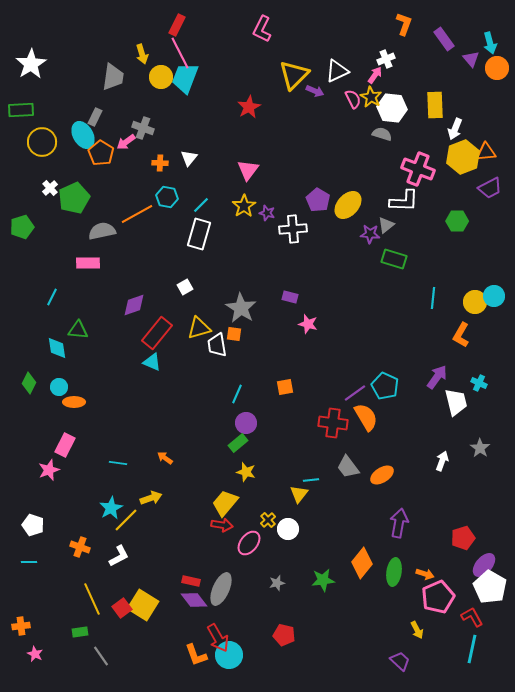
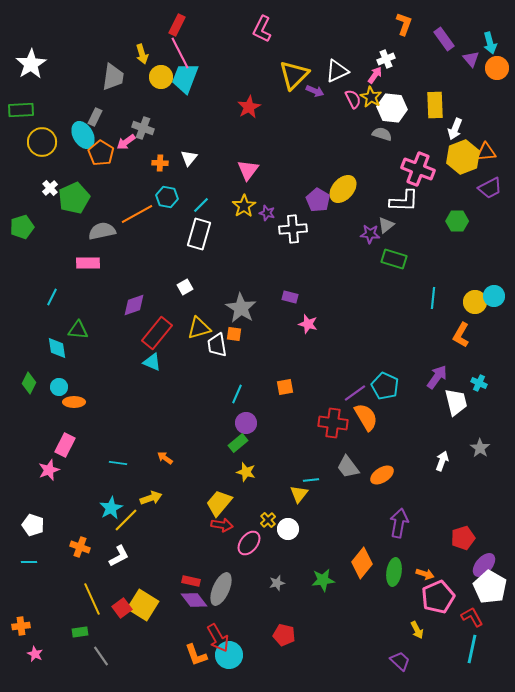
yellow ellipse at (348, 205): moved 5 px left, 16 px up
yellow trapezoid at (225, 503): moved 6 px left
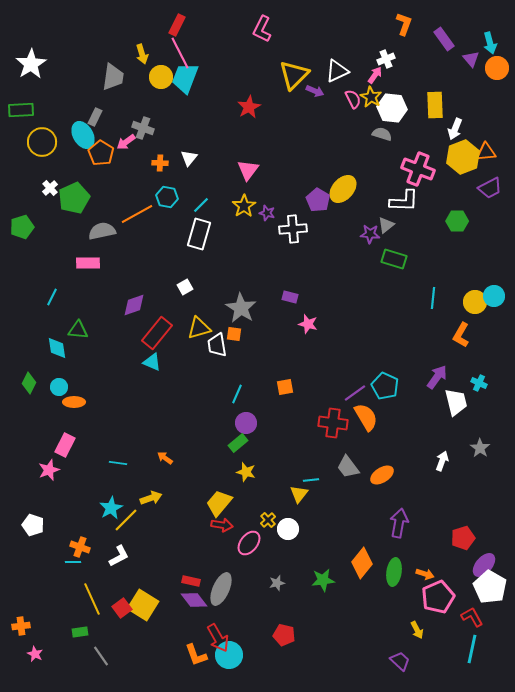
cyan line at (29, 562): moved 44 px right
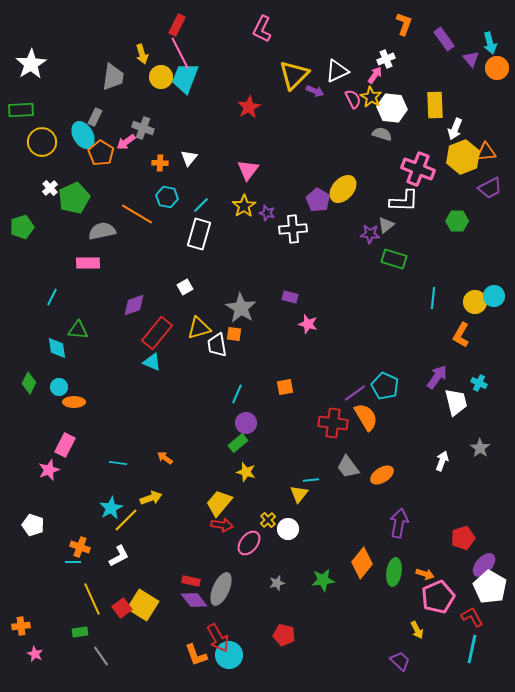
orange line at (137, 214): rotated 60 degrees clockwise
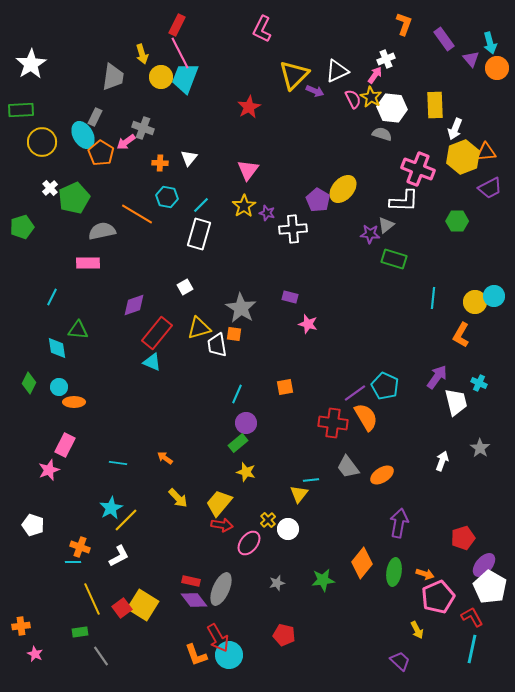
yellow arrow at (151, 498): moved 27 px right; rotated 65 degrees clockwise
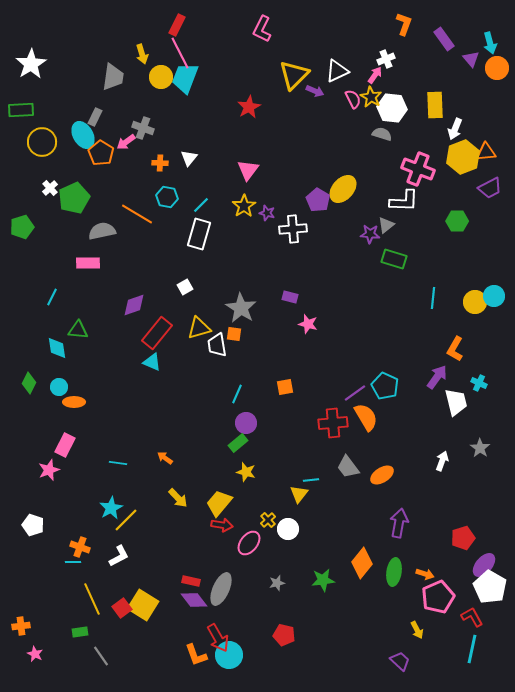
orange L-shape at (461, 335): moved 6 px left, 14 px down
red cross at (333, 423): rotated 12 degrees counterclockwise
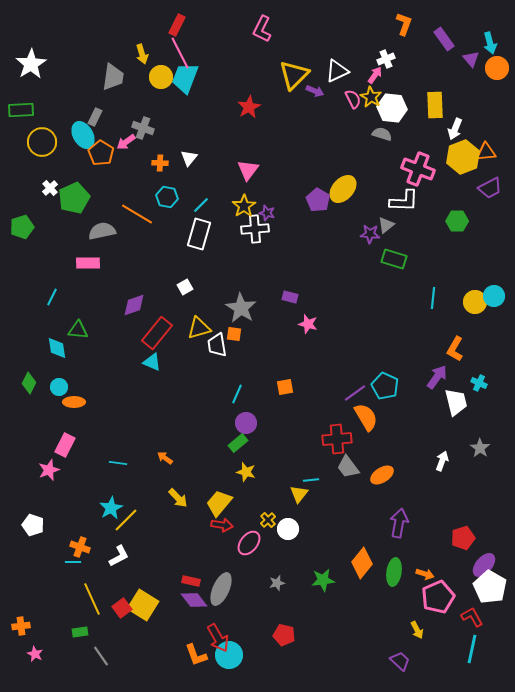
white cross at (293, 229): moved 38 px left
red cross at (333, 423): moved 4 px right, 16 px down
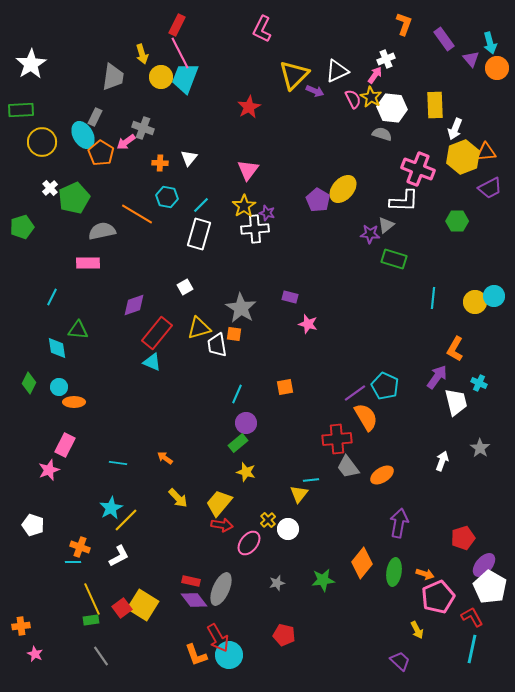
green rectangle at (80, 632): moved 11 px right, 12 px up
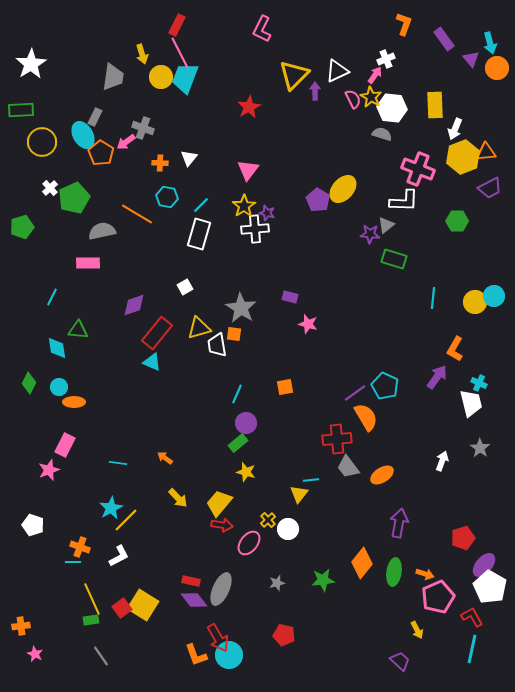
purple arrow at (315, 91): rotated 114 degrees counterclockwise
white trapezoid at (456, 402): moved 15 px right, 1 px down
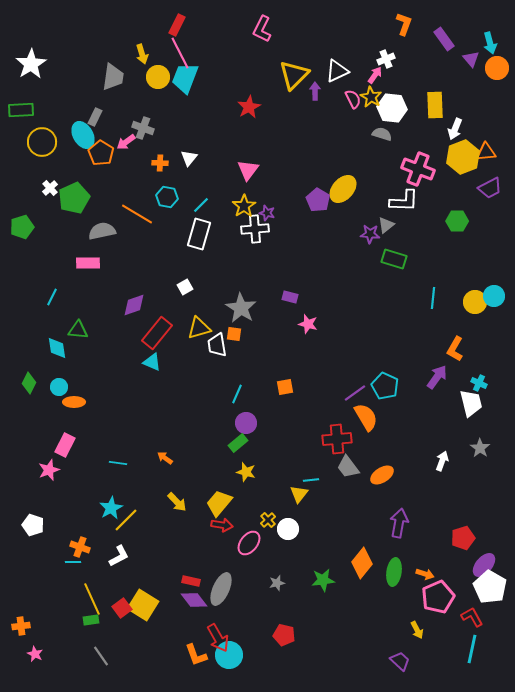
yellow circle at (161, 77): moved 3 px left
yellow arrow at (178, 498): moved 1 px left, 4 px down
